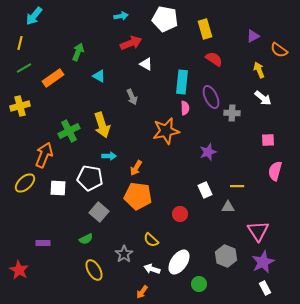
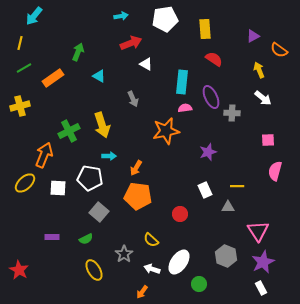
white pentagon at (165, 19): rotated 20 degrees counterclockwise
yellow rectangle at (205, 29): rotated 12 degrees clockwise
gray arrow at (132, 97): moved 1 px right, 2 px down
pink semicircle at (185, 108): rotated 96 degrees counterclockwise
purple rectangle at (43, 243): moved 9 px right, 6 px up
white rectangle at (265, 288): moved 4 px left
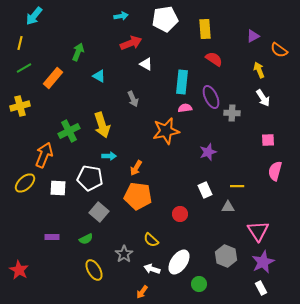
orange rectangle at (53, 78): rotated 15 degrees counterclockwise
white arrow at (263, 98): rotated 18 degrees clockwise
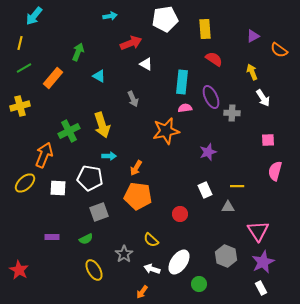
cyan arrow at (121, 16): moved 11 px left
yellow arrow at (259, 70): moved 7 px left, 2 px down
gray square at (99, 212): rotated 30 degrees clockwise
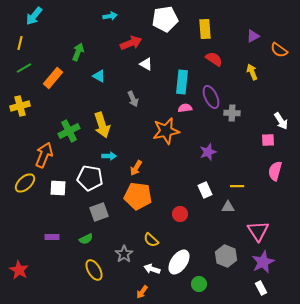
white arrow at (263, 98): moved 18 px right, 23 px down
